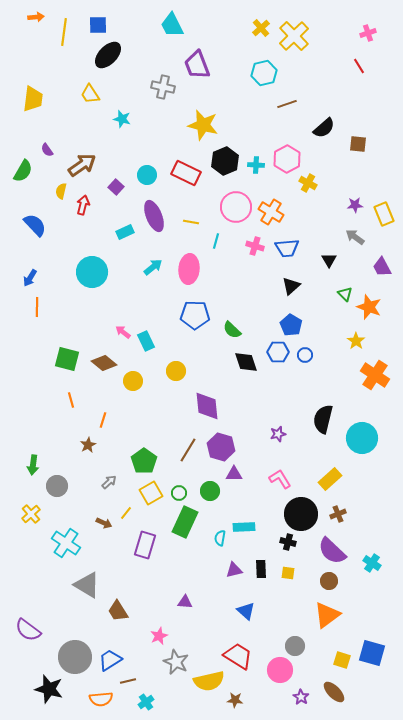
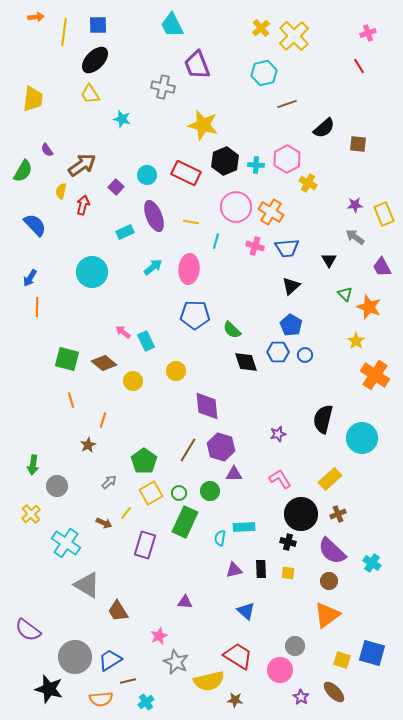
black ellipse at (108, 55): moved 13 px left, 5 px down
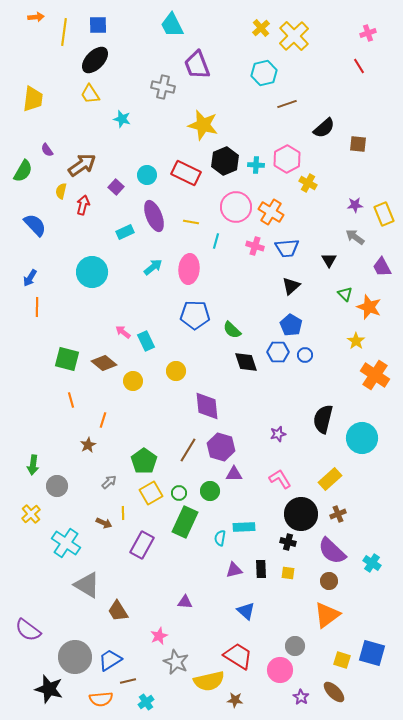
yellow line at (126, 513): moved 3 px left; rotated 40 degrees counterclockwise
purple rectangle at (145, 545): moved 3 px left; rotated 12 degrees clockwise
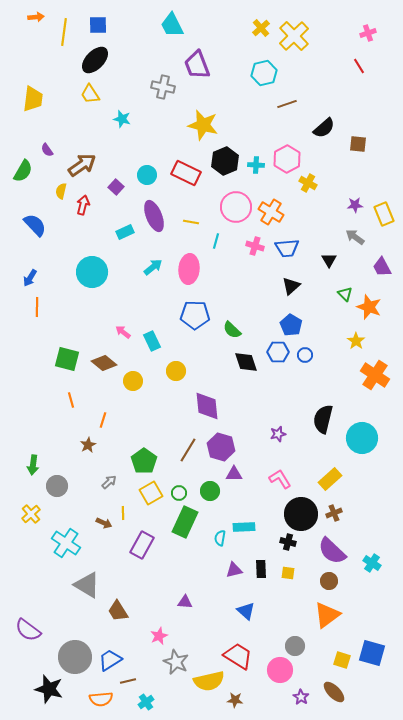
cyan rectangle at (146, 341): moved 6 px right
brown cross at (338, 514): moved 4 px left, 1 px up
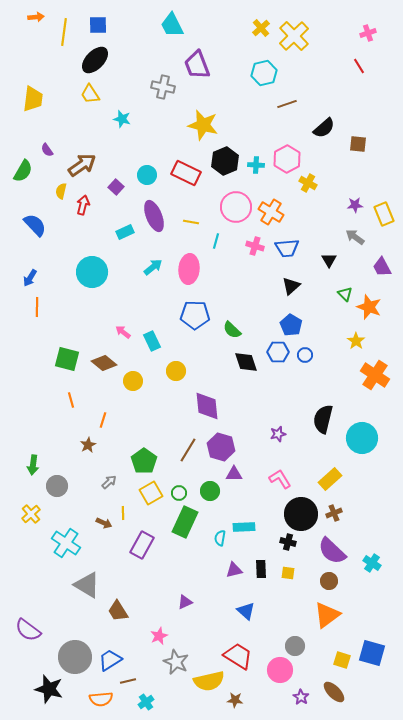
purple triangle at (185, 602): rotated 28 degrees counterclockwise
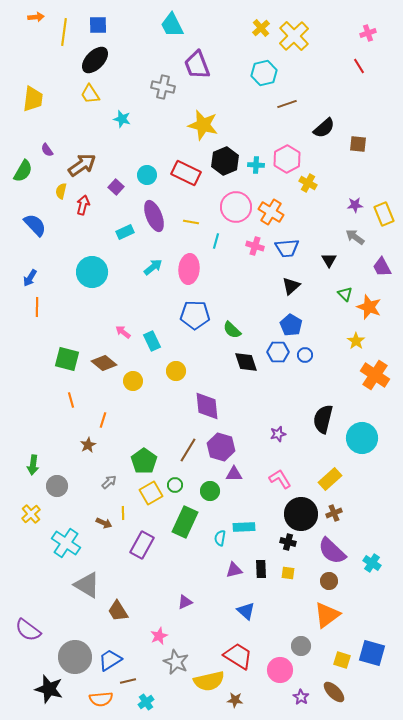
green circle at (179, 493): moved 4 px left, 8 px up
gray circle at (295, 646): moved 6 px right
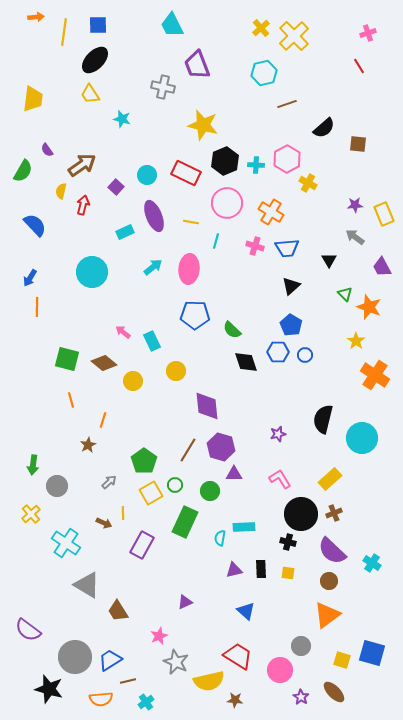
pink circle at (236, 207): moved 9 px left, 4 px up
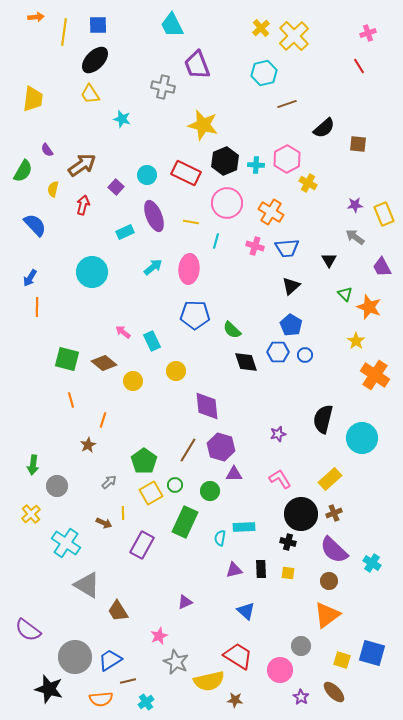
yellow semicircle at (61, 191): moved 8 px left, 2 px up
purple semicircle at (332, 551): moved 2 px right, 1 px up
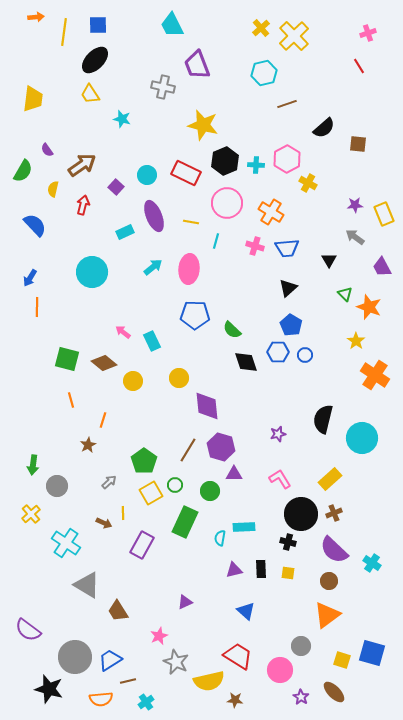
black triangle at (291, 286): moved 3 px left, 2 px down
yellow circle at (176, 371): moved 3 px right, 7 px down
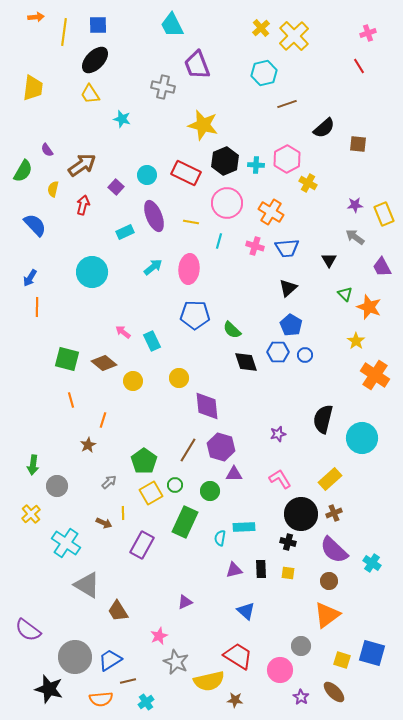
yellow trapezoid at (33, 99): moved 11 px up
cyan line at (216, 241): moved 3 px right
